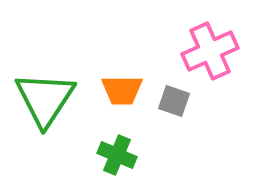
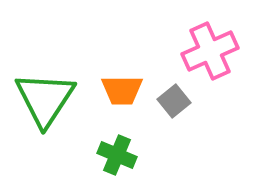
gray square: rotated 32 degrees clockwise
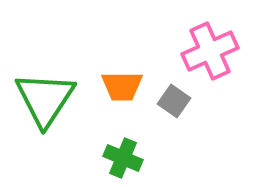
orange trapezoid: moved 4 px up
gray square: rotated 16 degrees counterclockwise
green cross: moved 6 px right, 3 px down
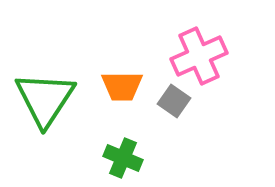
pink cross: moved 11 px left, 5 px down
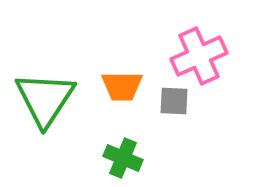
gray square: rotated 32 degrees counterclockwise
